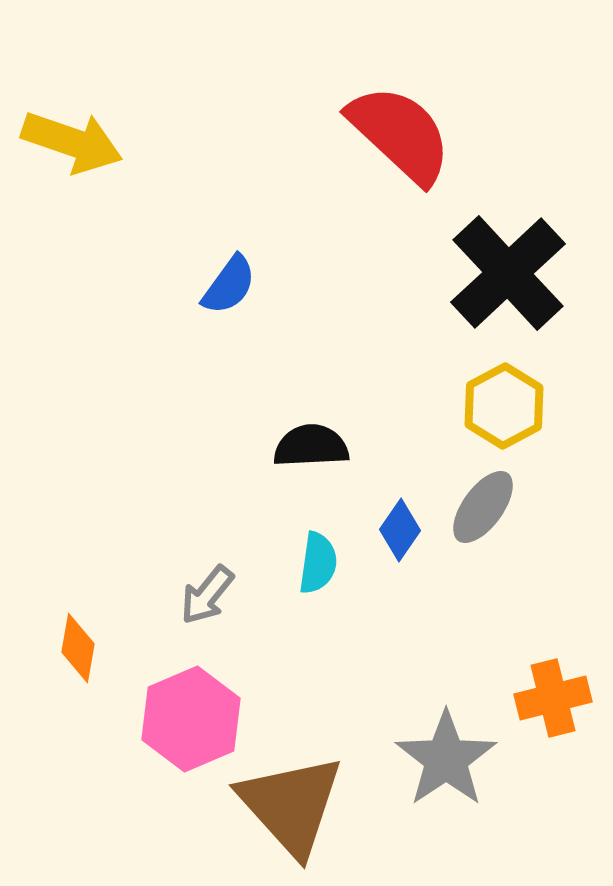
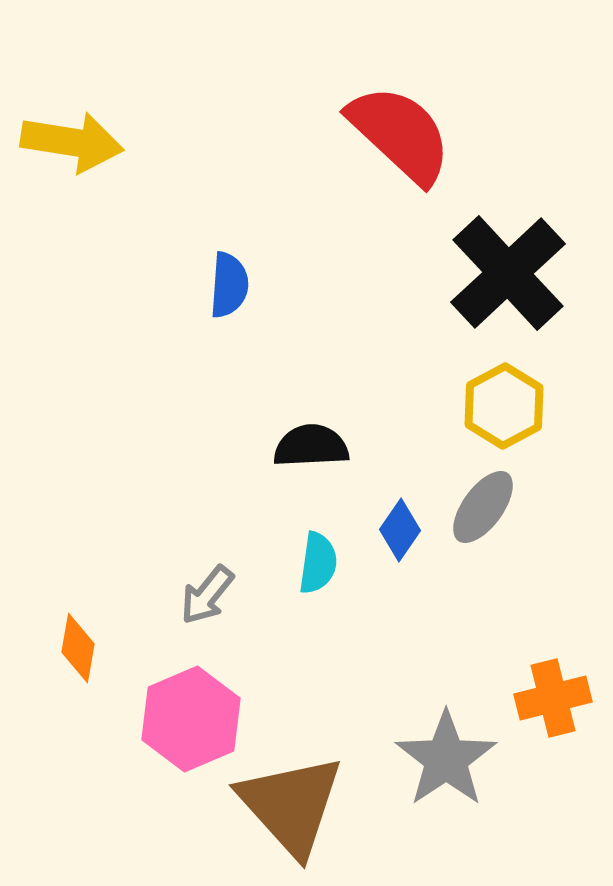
yellow arrow: rotated 10 degrees counterclockwise
blue semicircle: rotated 32 degrees counterclockwise
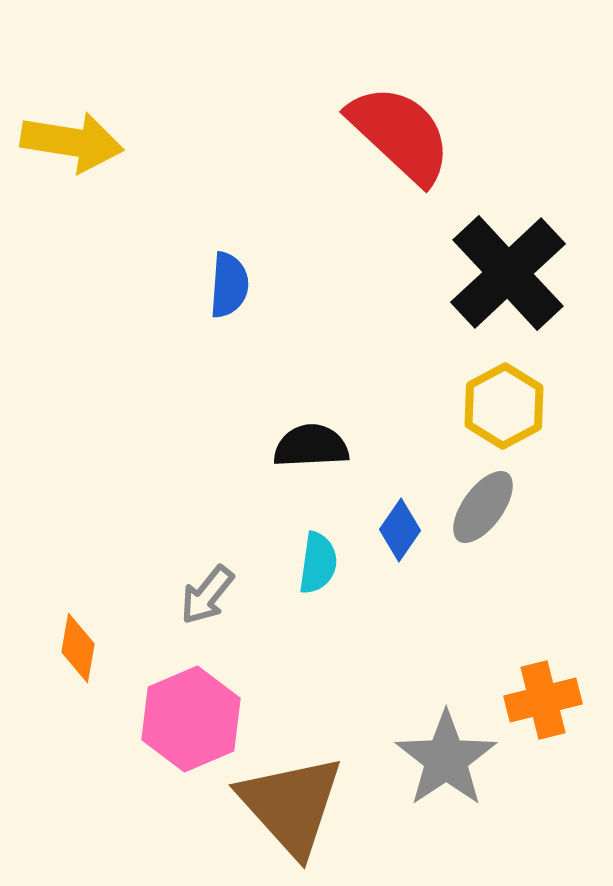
orange cross: moved 10 px left, 2 px down
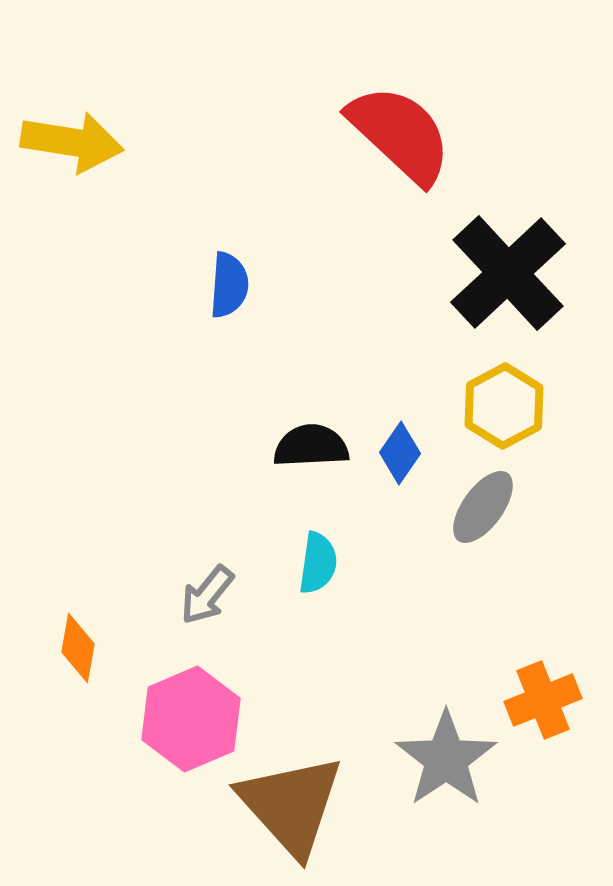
blue diamond: moved 77 px up
orange cross: rotated 8 degrees counterclockwise
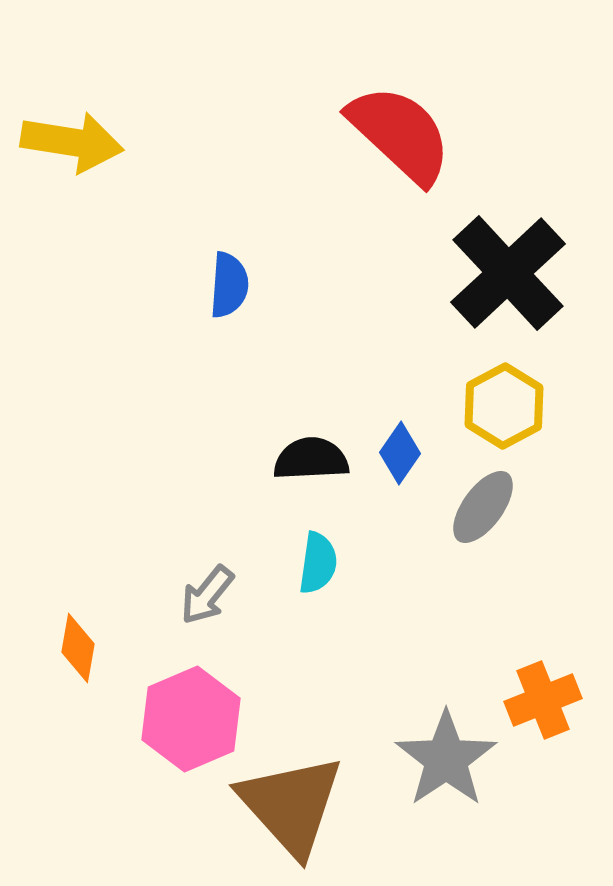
black semicircle: moved 13 px down
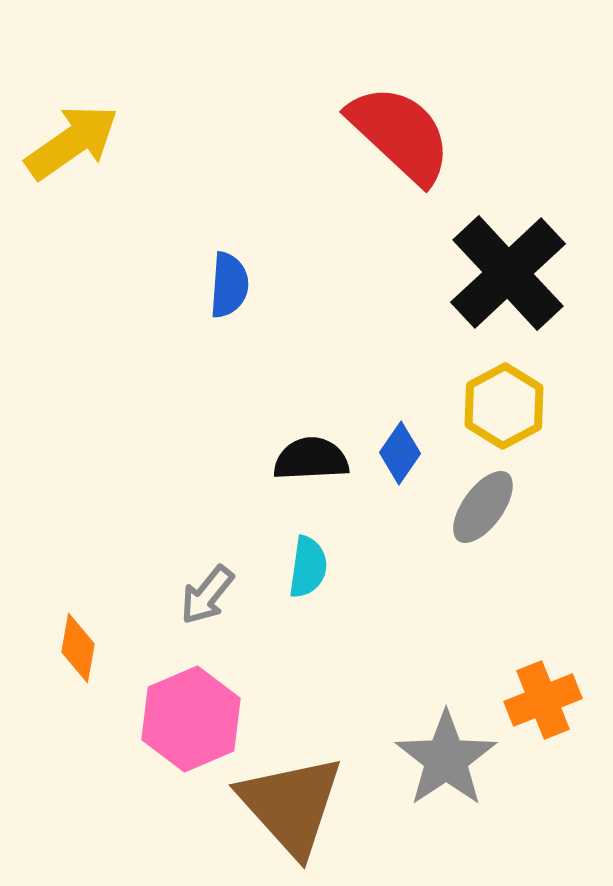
yellow arrow: rotated 44 degrees counterclockwise
cyan semicircle: moved 10 px left, 4 px down
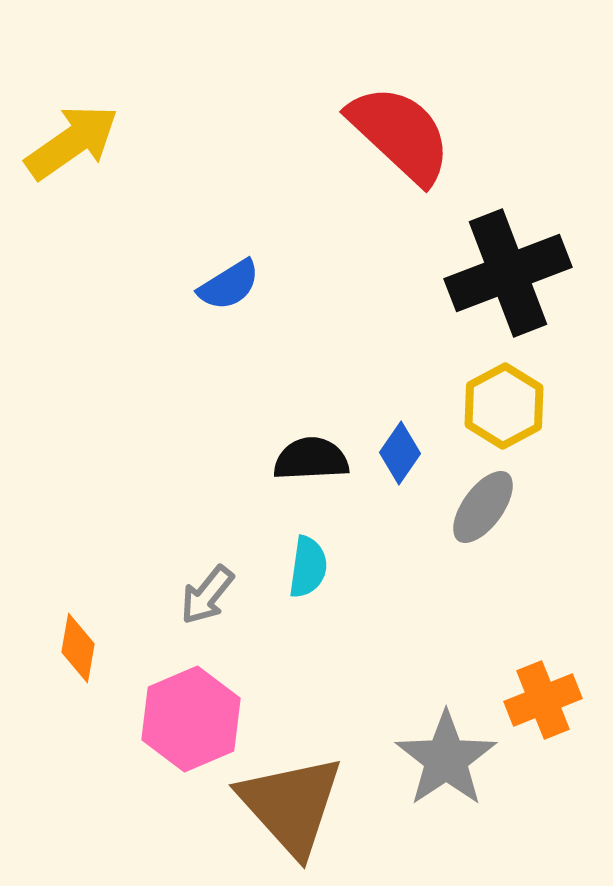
black cross: rotated 22 degrees clockwise
blue semicircle: rotated 54 degrees clockwise
